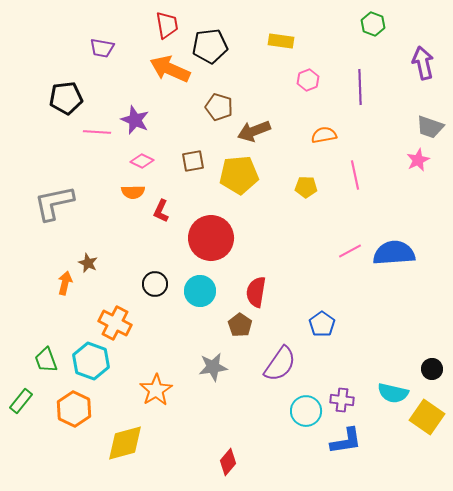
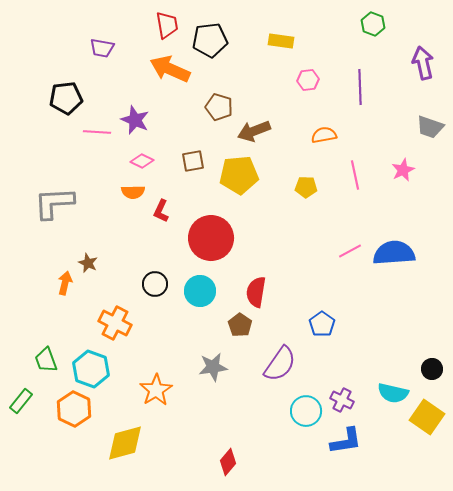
black pentagon at (210, 46): moved 6 px up
pink hexagon at (308, 80): rotated 15 degrees clockwise
pink star at (418, 160): moved 15 px left, 10 px down
gray L-shape at (54, 203): rotated 9 degrees clockwise
cyan hexagon at (91, 361): moved 8 px down
purple cross at (342, 400): rotated 20 degrees clockwise
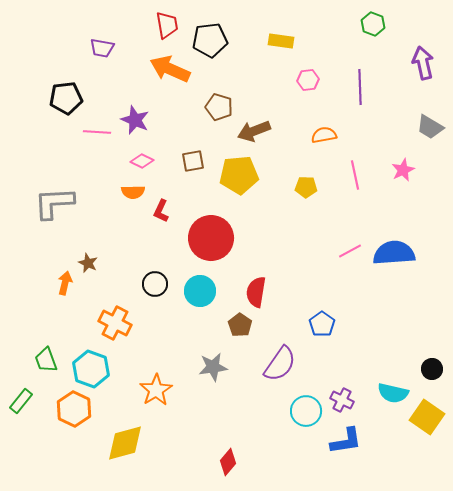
gray trapezoid at (430, 127): rotated 12 degrees clockwise
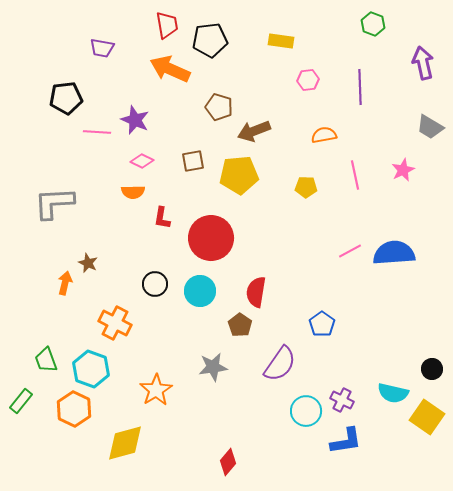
red L-shape at (161, 211): moved 1 px right, 7 px down; rotated 15 degrees counterclockwise
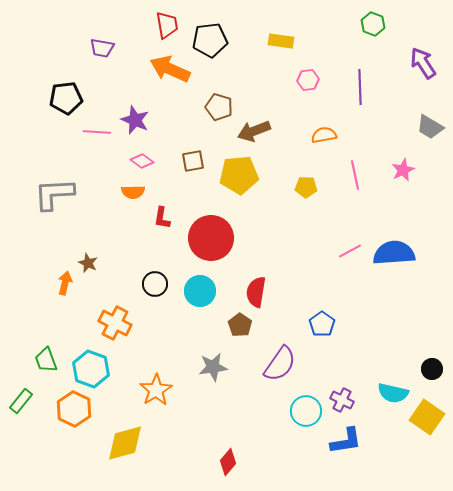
purple arrow at (423, 63): rotated 20 degrees counterclockwise
pink diamond at (142, 161): rotated 10 degrees clockwise
gray L-shape at (54, 203): moved 9 px up
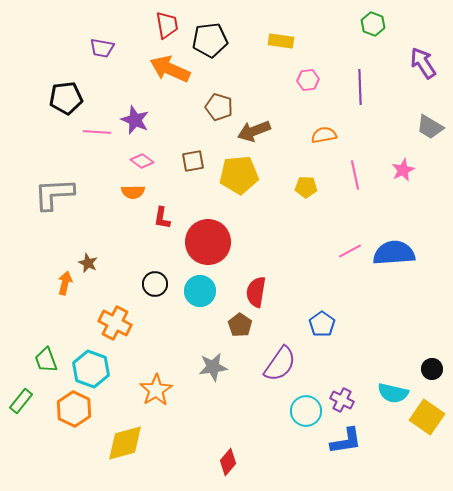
red circle at (211, 238): moved 3 px left, 4 px down
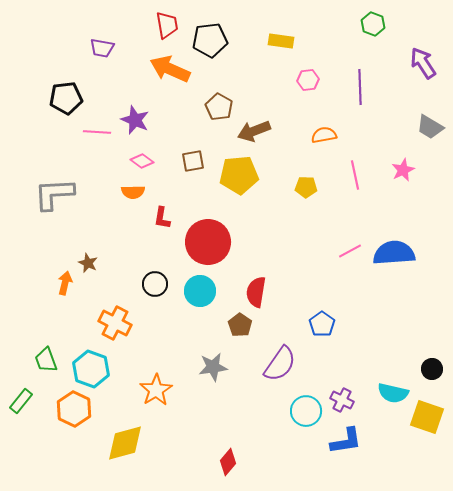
brown pentagon at (219, 107): rotated 12 degrees clockwise
yellow square at (427, 417): rotated 16 degrees counterclockwise
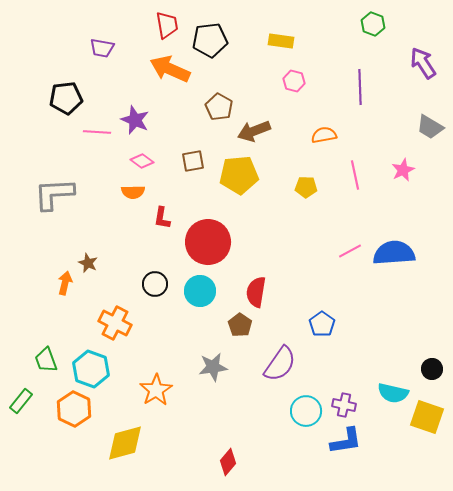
pink hexagon at (308, 80): moved 14 px left, 1 px down; rotated 20 degrees clockwise
purple cross at (342, 400): moved 2 px right, 5 px down; rotated 15 degrees counterclockwise
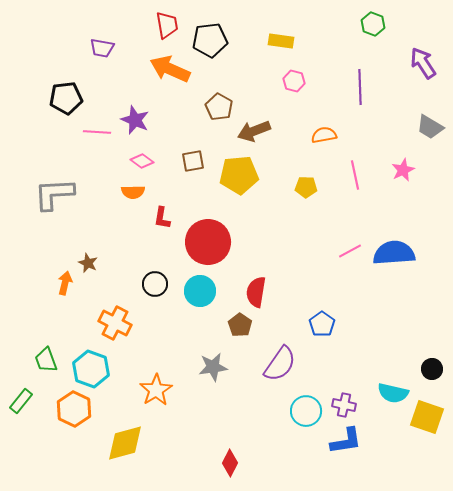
red diamond at (228, 462): moved 2 px right, 1 px down; rotated 12 degrees counterclockwise
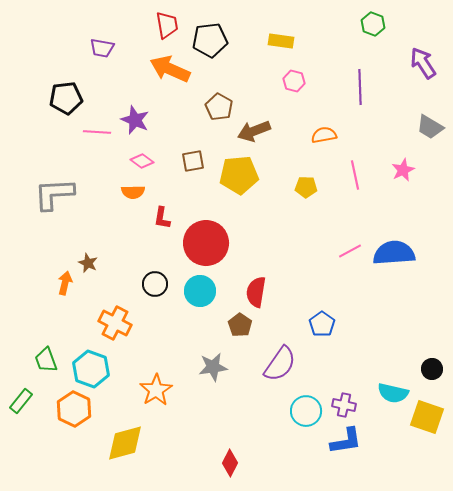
red circle at (208, 242): moved 2 px left, 1 px down
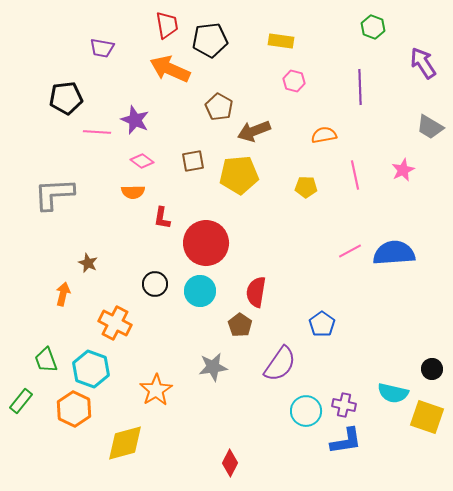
green hexagon at (373, 24): moved 3 px down
orange arrow at (65, 283): moved 2 px left, 11 px down
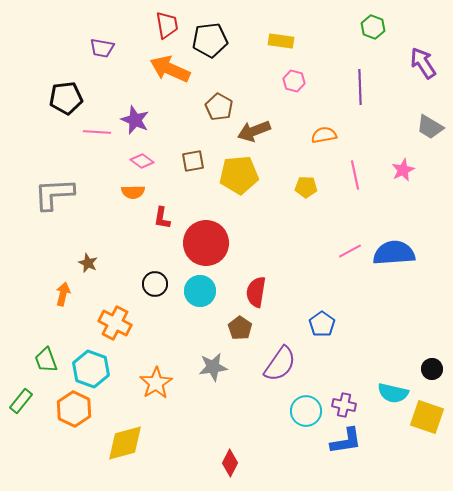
brown pentagon at (240, 325): moved 3 px down
orange star at (156, 390): moved 7 px up
